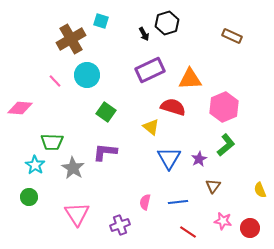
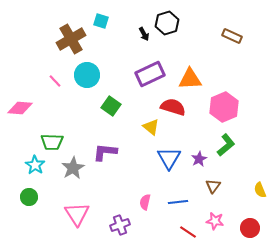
purple rectangle: moved 4 px down
green square: moved 5 px right, 6 px up
gray star: rotated 10 degrees clockwise
pink star: moved 8 px left
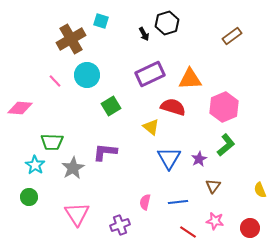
brown rectangle: rotated 60 degrees counterclockwise
green square: rotated 24 degrees clockwise
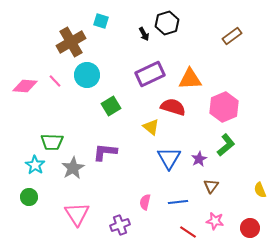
brown cross: moved 3 px down
pink diamond: moved 5 px right, 22 px up
brown triangle: moved 2 px left
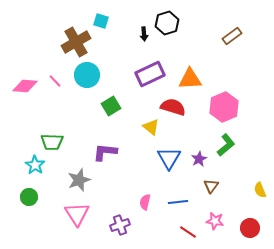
black arrow: rotated 24 degrees clockwise
brown cross: moved 5 px right
gray star: moved 6 px right, 12 px down; rotated 10 degrees clockwise
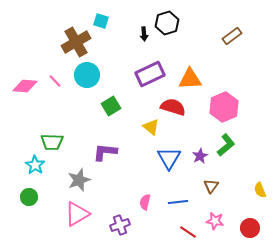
purple star: moved 1 px right, 3 px up
pink triangle: rotated 32 degrees clockwise
